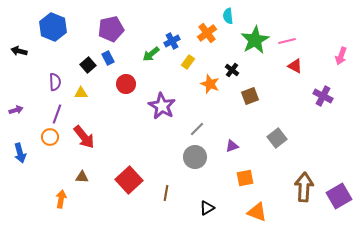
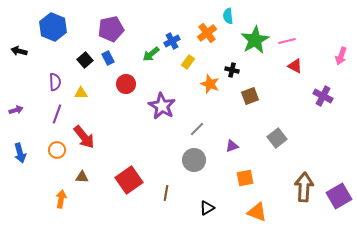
black square: moved 3 px left, 5 px up
black cross: rotated 24 degrees counterclockwise
orange circle: moved 7 px right, 13 px down
gray circle: moved 1 px left, 3 px down
red square: rotated 8 degrees clockwise
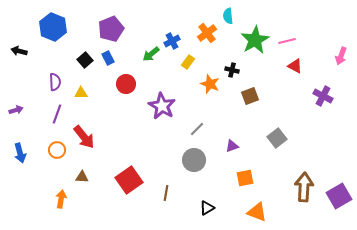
purple pentagon: rotated 10 degrees counterclockwise
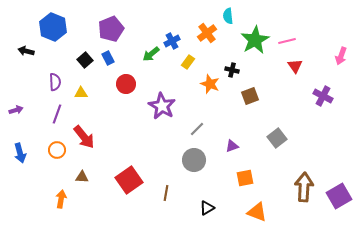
black arrow: moved 7 px right
red triangle: rotated 28 degrees clockwise
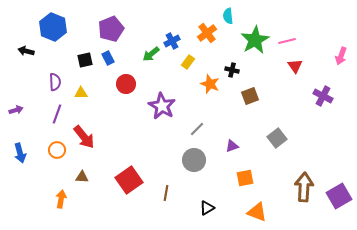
black square: rotated 28 degrees clockwise
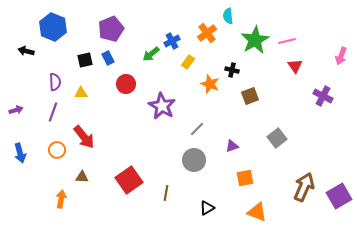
purple line: moved 4 px left, 2 px up
brown arrow: rotated 20 degrees clockwise
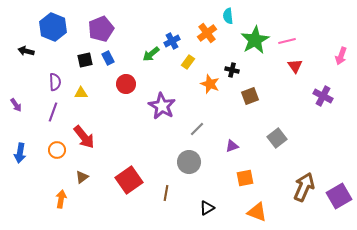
purple pentagon: moved 10 px left
purple arrow: moved 5 px up; rotated 72 degrees clockwise
blue arrow: rotated 24 degrees clockwise
gray circle: moved 5 px left, 2 px down
brown triangle: rotated 40 degrees counterclockwise
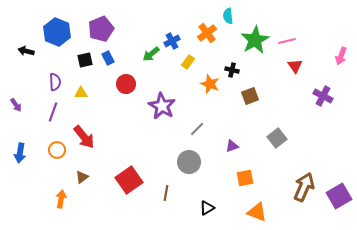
blue hexagon: moved 4 px right, 5 px down
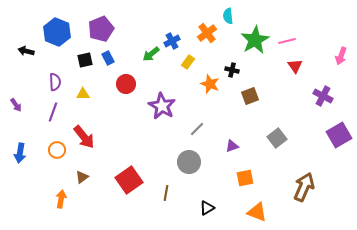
yellow triangle: moved 2 px right, 1 px down
purple square: moved 61 px up
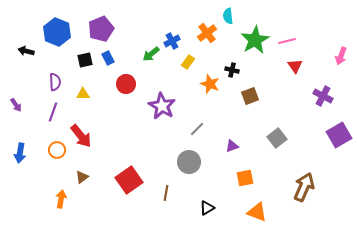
red arrow: moved 3 px left, 1 px up
